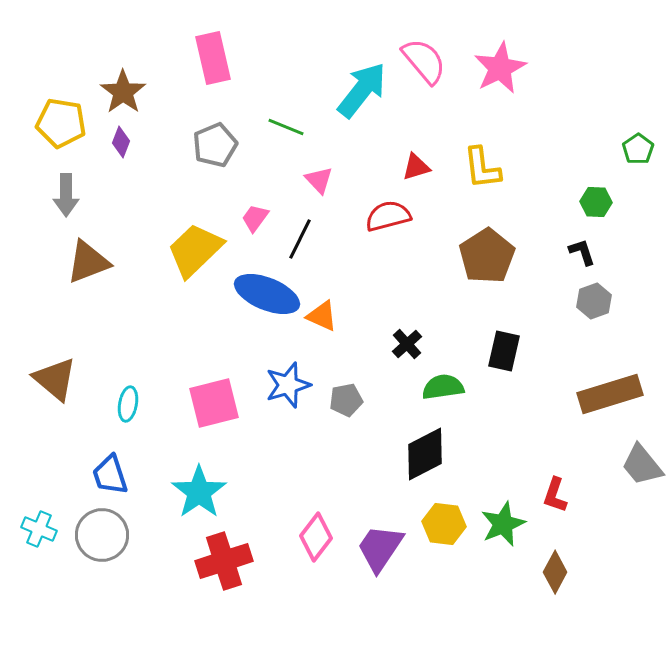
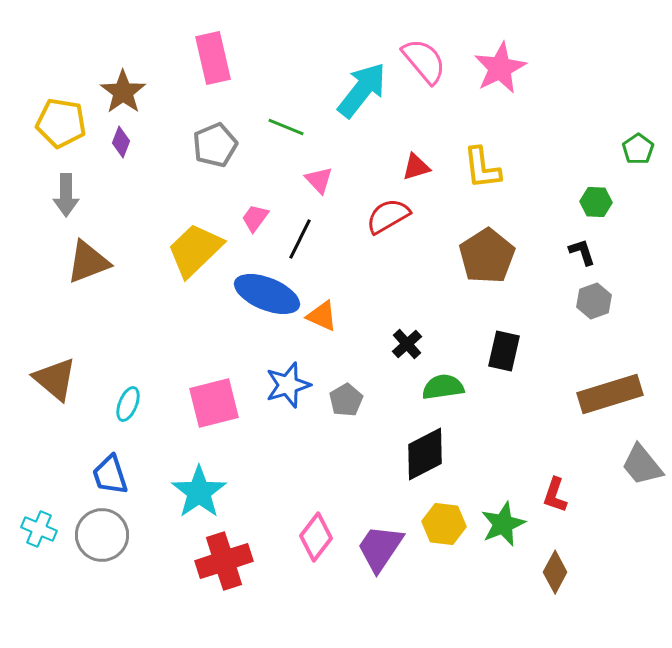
red semicircle at (388, 216): rotated 15 degrees counterclockwise
gray pentagon at (346, 400): rotated 20 degrees counterclockwise
cyan ellipse at (128, 404): rotated 12 degrees clockwise
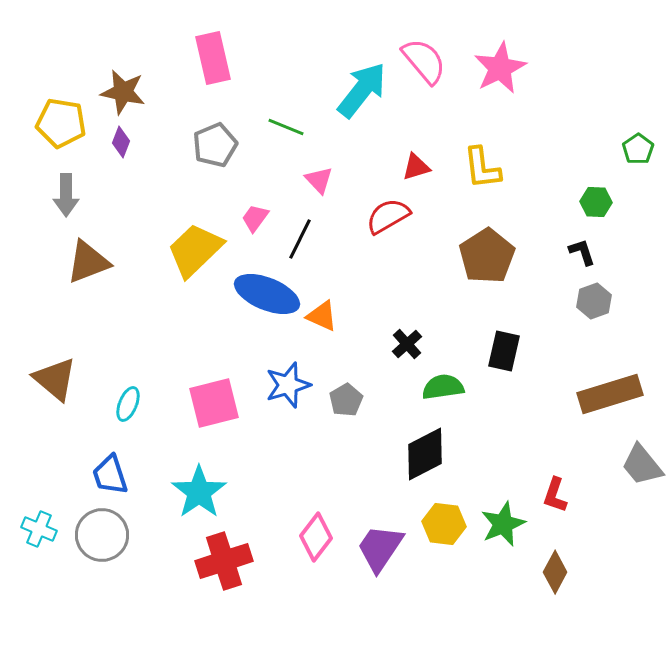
brown star at (123, 92): rotated 24 degrees counterclockwise
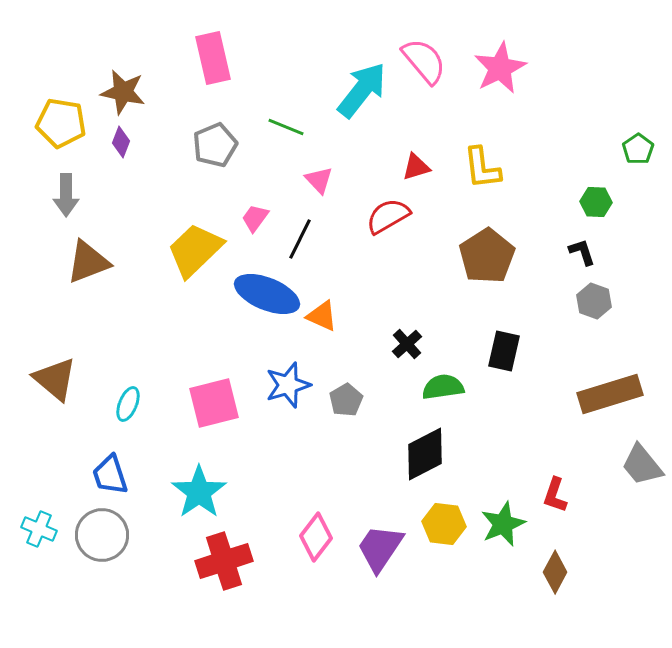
gray hexagon at (594, 301): rotated 20 degrees counterclockwise
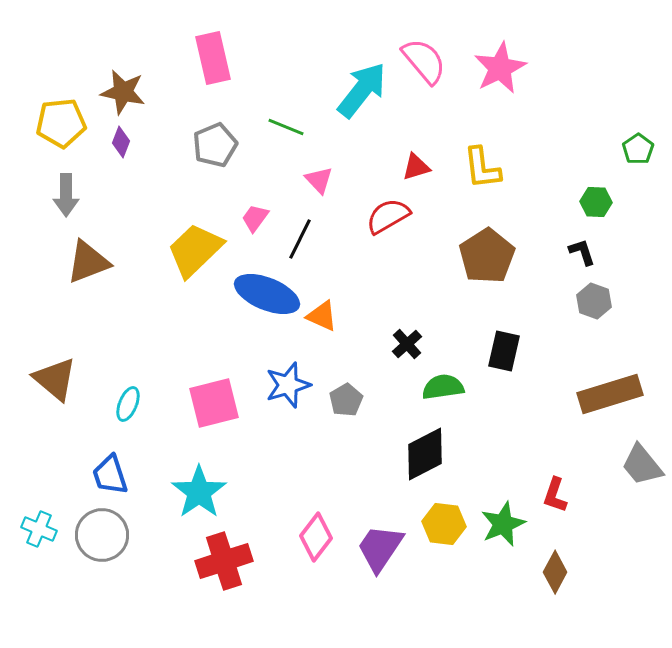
yellow pentagon at (61, 123): rotated 15 degrees counterclockwise
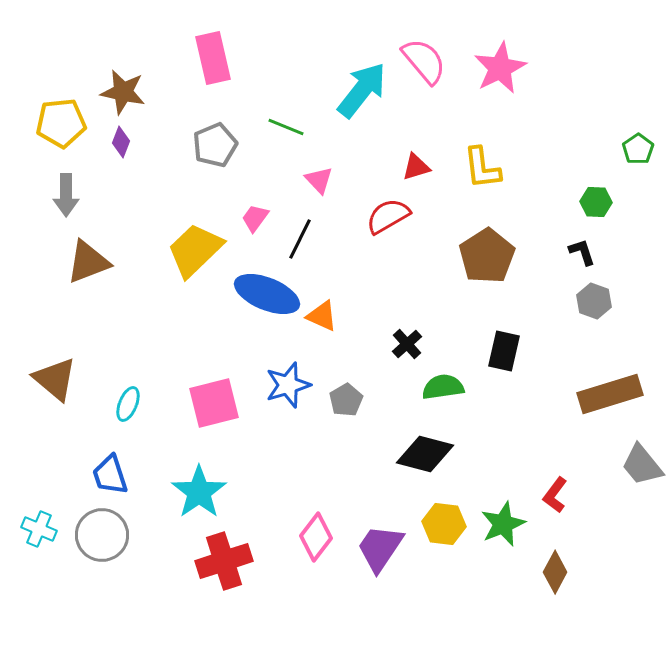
black diamond at (425, 454): rotated 42 degrees clockwise
red L-shape at (555, 495): rotated 18 degrees clockwise
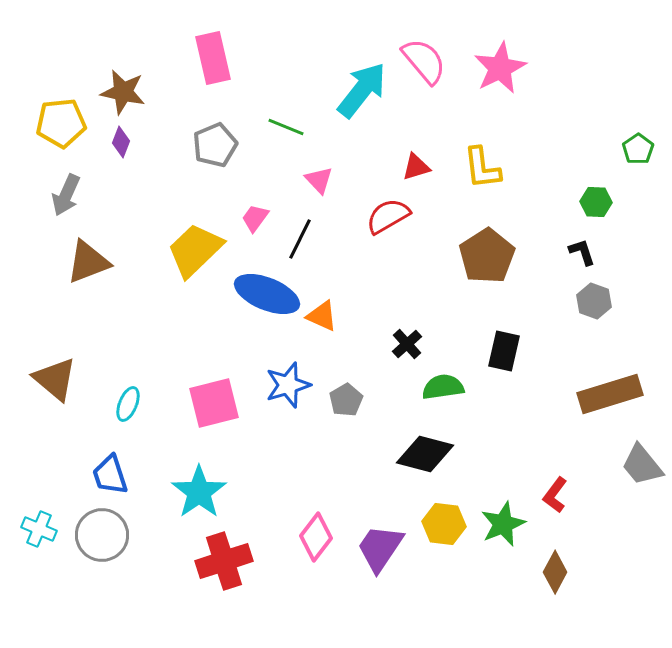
gray arrow at (66, 195): rotated 24 degrees clockwise
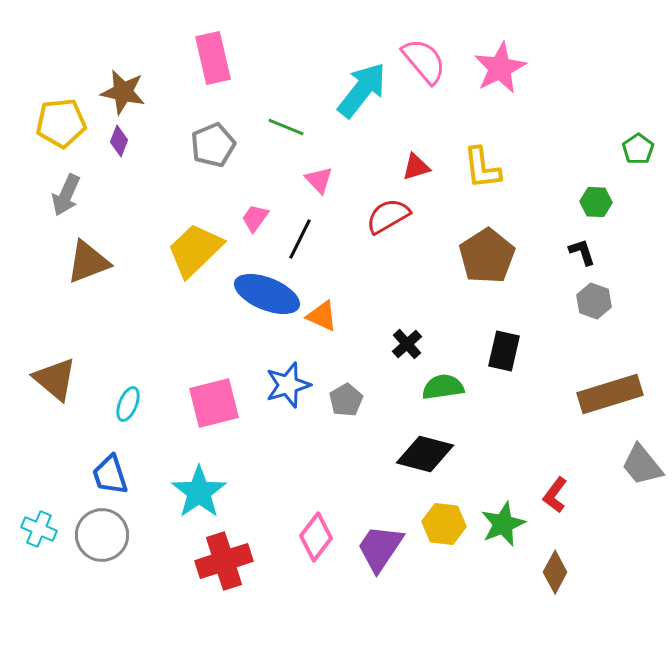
purple diamond at (121, 142): moved 2 px left, 1 px up
gray pentagon at (215, 145): moved 2 px left
